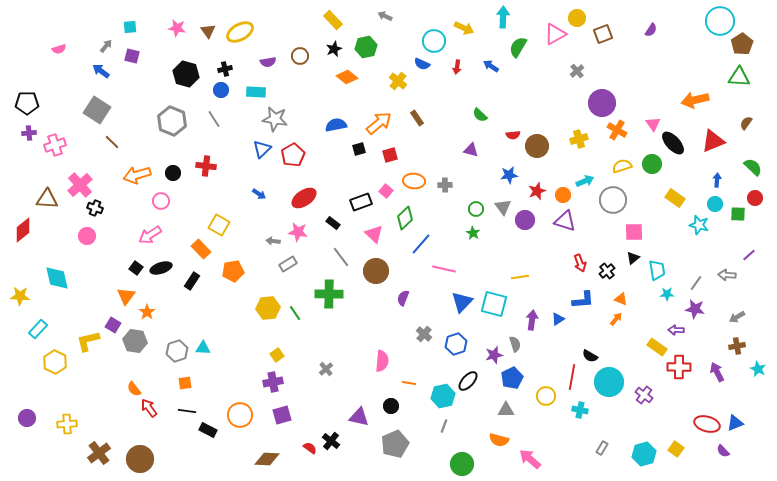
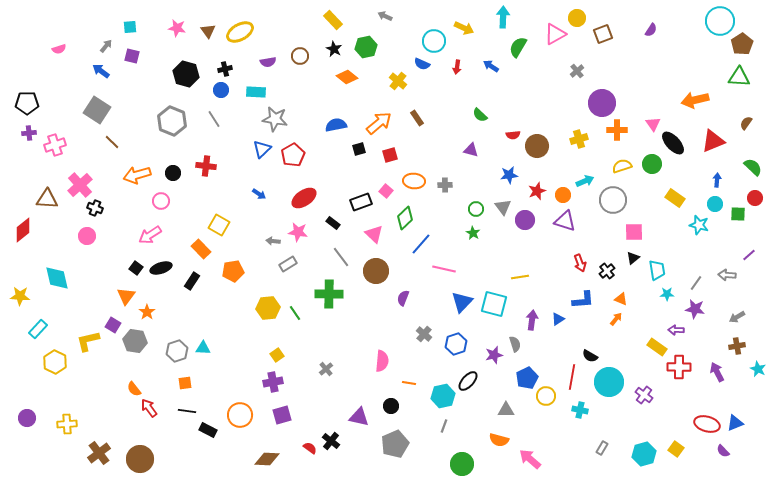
black star at (334, 49): rotated 21 degrees counterclockwise
orange cross at (617, 130): rotated 30 degrees counterclockwise
blue pentagon at (512, 378): moved 15 px right
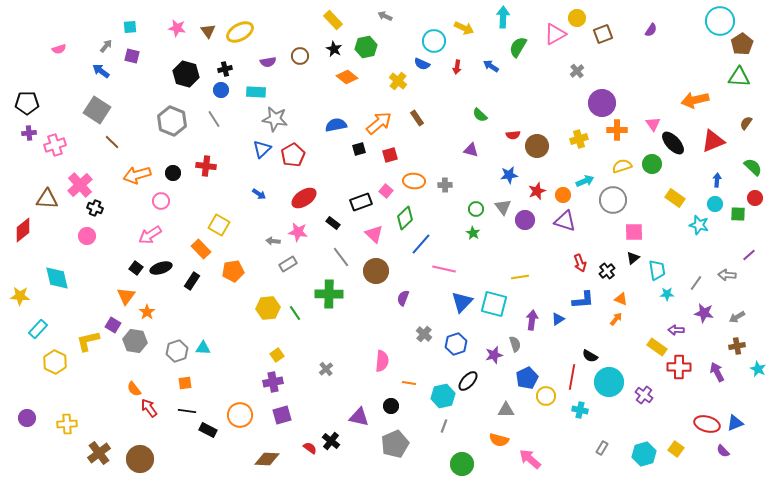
purple star at (695, 309): moved 9 px right, 4 px down
